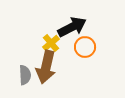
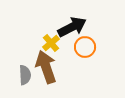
brown arrow: rotated 148 degrees clockwise
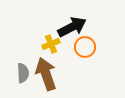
yellow cross: moved 1 px down; rotated 18 degrees clockwise
brown arrow: moved 7 px down
gray semicircle: moved 2 px left, 2 px up
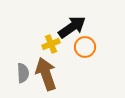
black arrow: rotated 8 degrees counterclockwise
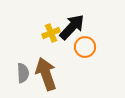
black arrow: rotated 12 degrees counterclockwise
yellow cross: moved 11 px up
